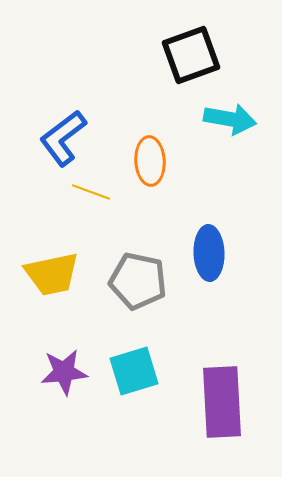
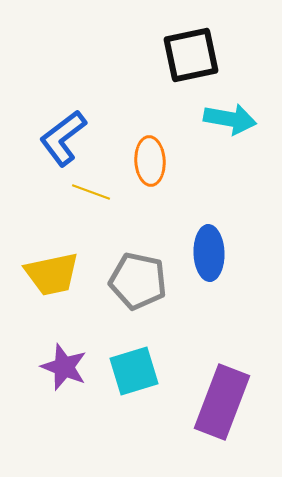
black square: rotated 8 degrees clockwise
purple star: moved 5 px up; rotated 27 degrees clockwise
purple rectangle: rotated 24 degrees clockwise
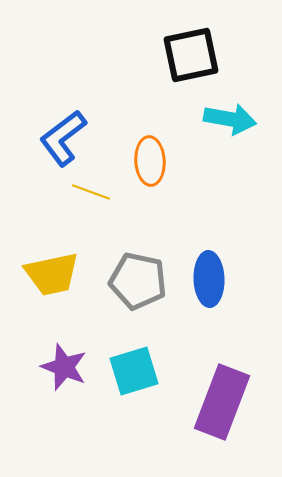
blue ellipse: moved 26 px down
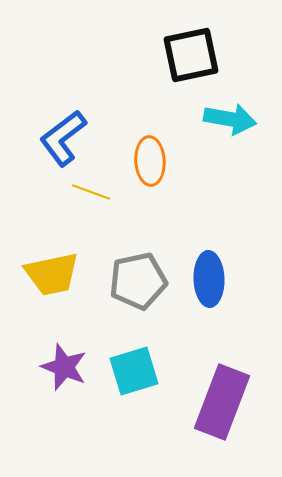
gray pentagon: rotated 24 degrees counterclockwise
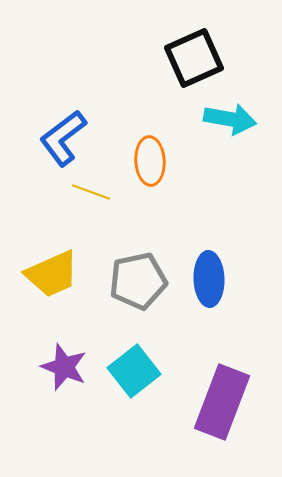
black square: moved 3 px right, 3 px down; rotated 12 degrees counterclockwise
yellow trapezoid: rotated 12 degrees counterclockwise
cyan square: rotated 21 degrees counterclockwise
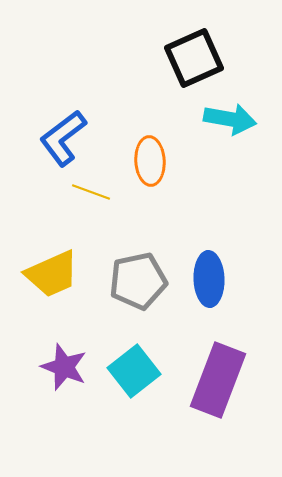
purple rectangle: moved 4 px left, 22 px up
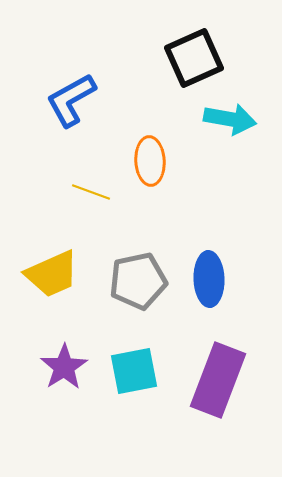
blue L-shape: moved 8 px right, 38 px up; rotated 8 degrees clockwise
purple star: rotated 18 degrees clockwise
cyan square: rotated 27 degrees clockwise
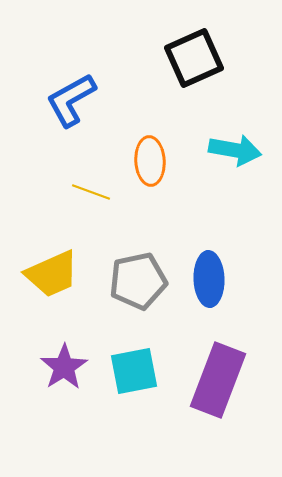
cyan arrow: moved 5 px right, 31 px down
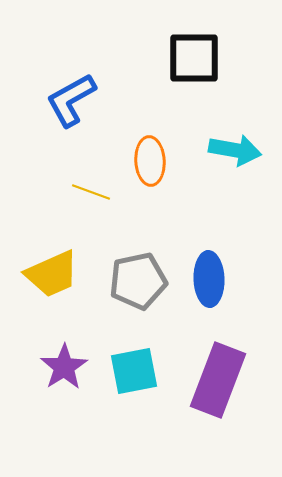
black square: rotated 24 degrees clockwise
